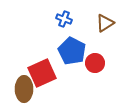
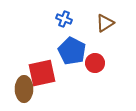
red square: rotated 12 degrees clockwise
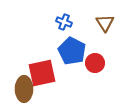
blue cross: moved 3 px down
brown triangle: rotated 30 degrees counterclockwise
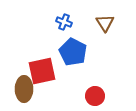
blue pentagon: moved 1 px right, 1 px down
red circle: moved 33 px down
red square: moved 2 px up
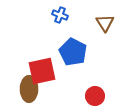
blue cross: moved 4 px left, 7 px up
brown ellipse: moved 5 px right
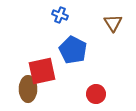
brown triangle: moved 8 px right
blue pentagon: moved 2 px up
brown ellipse: moved 1 px left
red circle: moved 1 px right, 2 px up
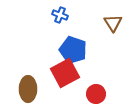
blue pentagon: rotated 8 degrees counterclockwise
red square: moved 23 px right, 2 px down; rotated 16 degrees counterclockwise
